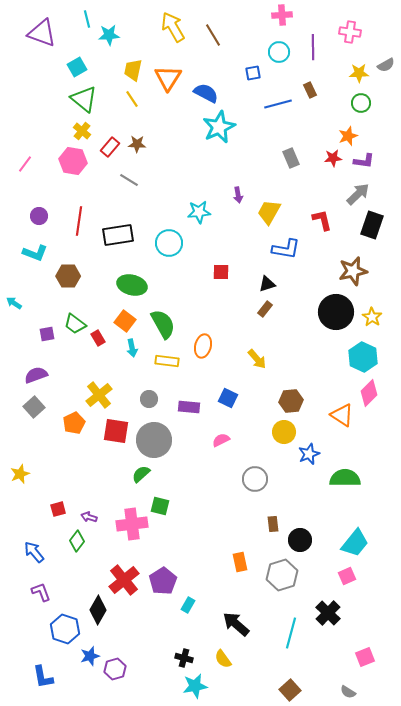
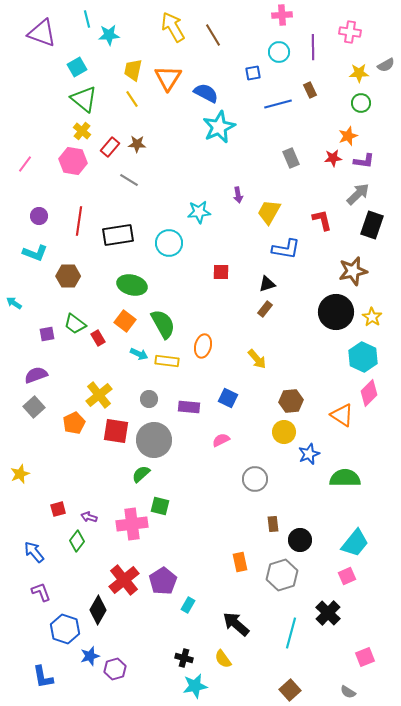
cyan arrow at (132, 348): moved 7 px right, 6 px down; rotated 54 degrees counterclockwise
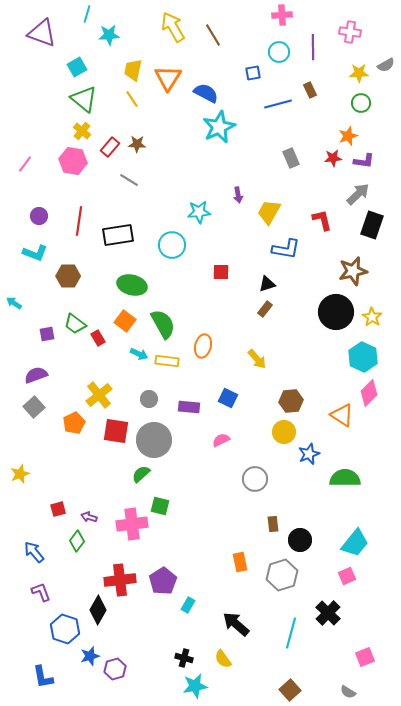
cyan line at (87, 19): moved 5 px up; rotated 30 degrees clockwise
cyan circle at (169, 243): moved 3 px right, 2 px down
red cross at (124, 580): moved 4 px left; rotated 32 degrees clockwise
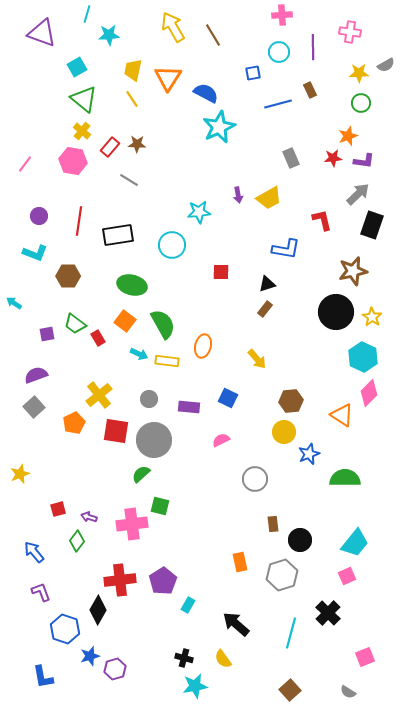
yellow trapezoid at (269, 212): moved 14 px up; rotated 148 degrees counterclockwise
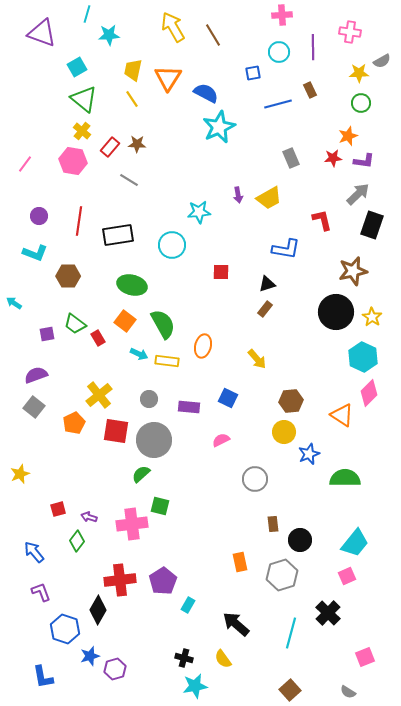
gray semicircle at (386, 65): moved 4 px left, 4 px up
gray square at (34, 407): rotated 10 degrees counterclockwise
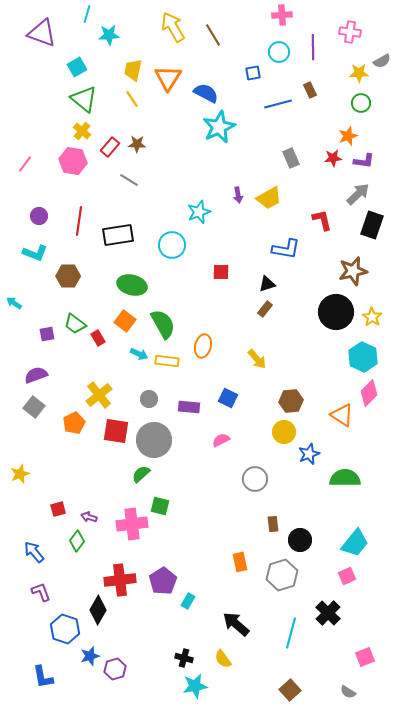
cyan star at (199, 212): rotated 15 degrees counterclockwise
cyan rectangle at (188, 605): moved 4 px up
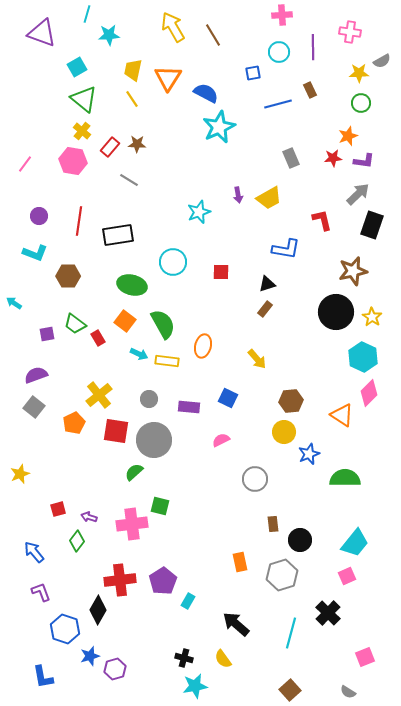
cyan circle at (172, 245): moved 1 px right, 17 px down
green semicircle at (141, 474): moved 7 px left, 2 px up
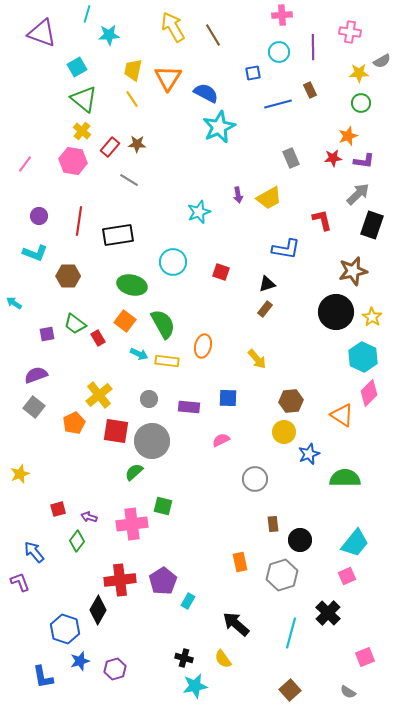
red square at (221, 272): rotated 18 degrees clockwise
blue square at (228, 398): rotated 24 degrees counterclockwise
gray circle at (154, 440): moved 2 px left, 1 px down
green square at (160, 506): moved 3 px right
purple L-shape at (41, 592): moved 21 px left, 10 px up
blue star at (90, 656): moved 10 px left, 5 px down
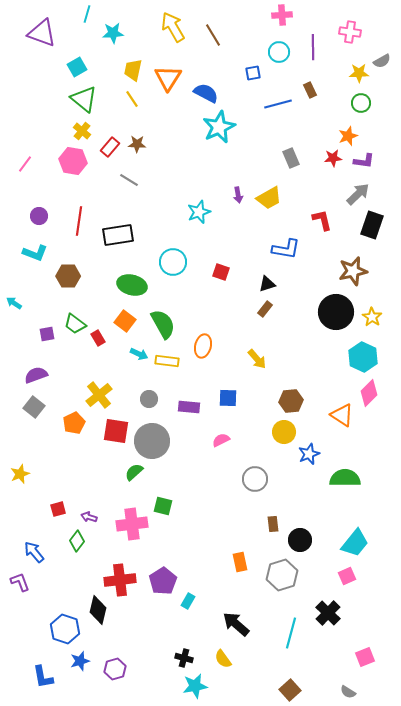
cyan star at (109, 35): moved 4 px right, 2 px up
black diamond at (98, 610): rotated 16 degrees counterclockwise
